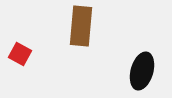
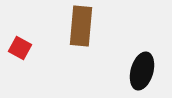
red square: moved 6 px up
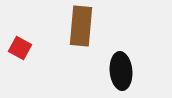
black ellipse: moved 21 px left; rotated 21 degrees counterclockwise
